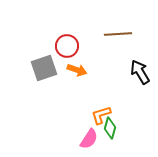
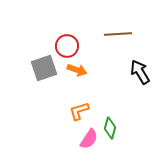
orange L-shape: moved 22 px left, 4 px up
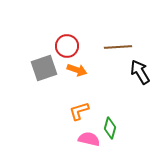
brown line: moved 13 px down
pink semicircle: rotated 110 degrees counterclockwise
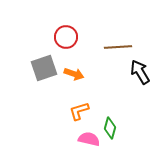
red circle: moved 1 px left, 9 px up
orange arrow: moved 3 px left, 4 px down
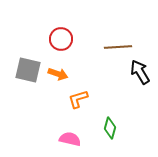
red circle: moved 5 px left, 2 px down
gray square: moved 16 px left, 2 px down; rotated 32 degrees clockwise
orange arrow: moved 16 px left
orange L-shape: moved 1 px left, 12 px up
pink semicircle: moved 19 px left
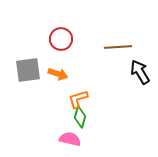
gray square: rotated 20 degrees counterclockwise
green diamond: moved 30 px left, 11 px up
